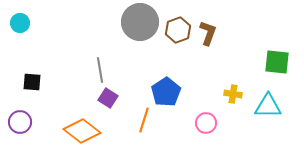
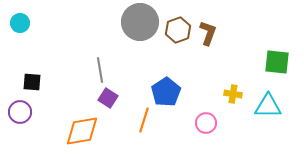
purple circle: moved 10 px up
orange diamond: rotated 48 degrees counterclockwise
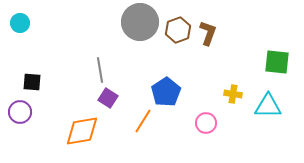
orange line: moved 1 px left, 1 px down; rotated 15 degrees clockwise
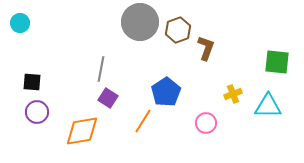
brown L-shape: moved 2 px left, 15 px down
gray line: moved 1 px right, 1 px up; rotated 20 degrees clockwise
yellow cross: rotated 30 degrees counterclockwise
purple circle: moved 17 px right
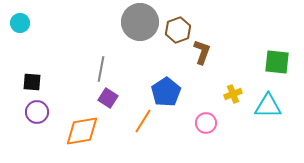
brown L-shape: moved 4 px left, 4 px down
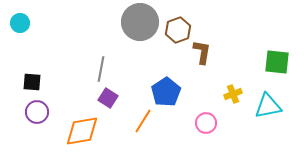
brown L-shape: rotated 10 degrees counterclockwise
cyan triangle: rotated 12 degrees counterclockwise
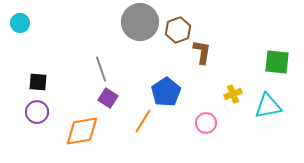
gray line: rotated 30 degrees counterclockwise
black square: moved 6 px right
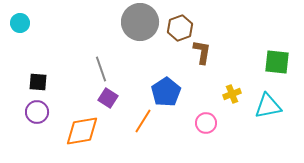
brown hexagon: moved 2 px right, 2 px up
yellow cross: moved 1 px left
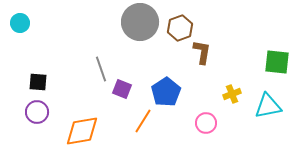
purple square: moved 14 px right, 9 px up; rotated 12 degrees counterclockwise
